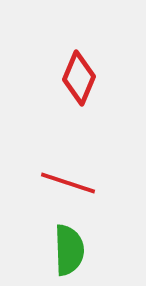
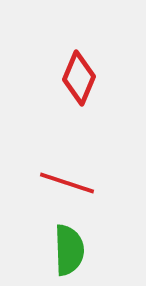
red line: moved 1 px left
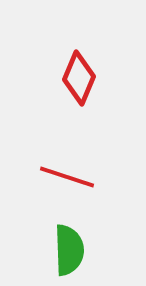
red line: moved 6 px up
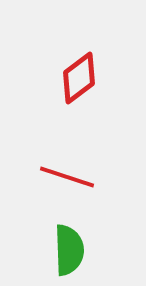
red diamond: rotated 30 degrees clockwise
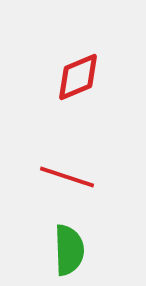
red diamond: moved 1 px left, 1 px up; rotated 14 degrees clockwise
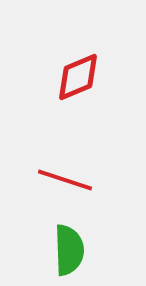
red line: moved 2 px left, 3 px down
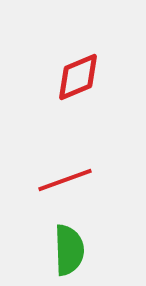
red line: rotated 38 degrees counterclockwise
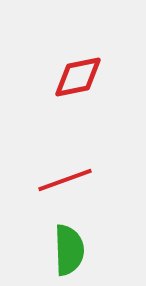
red diamond: rotated 12 degrees clockwise
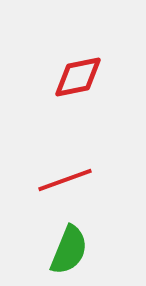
green semicircle: rotated 24 degrees clockwise
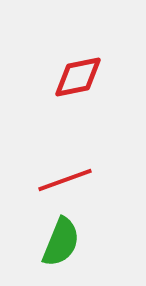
green semicircle: moved 8 px left, 8 px up
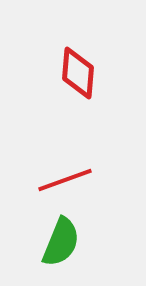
red diamond: moved 4 px up; rotated 74 degrees counterclockwise
